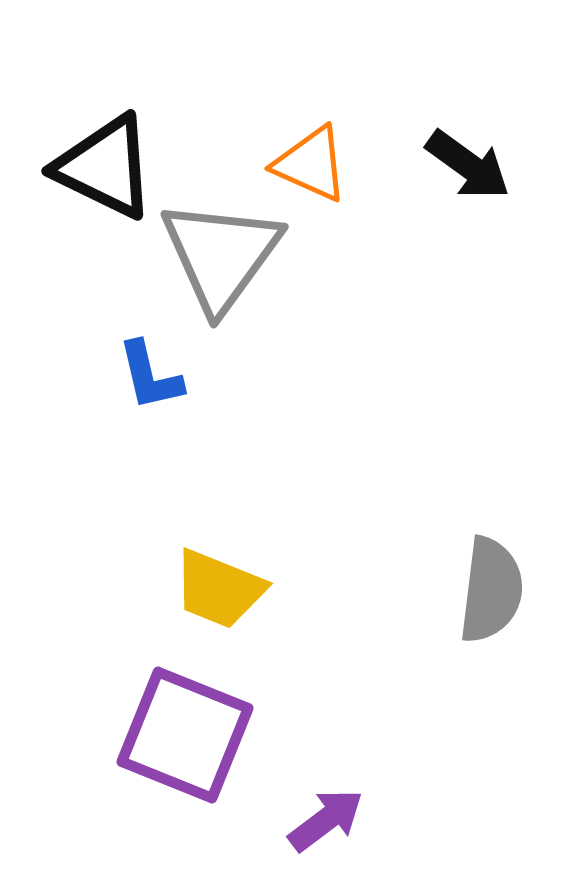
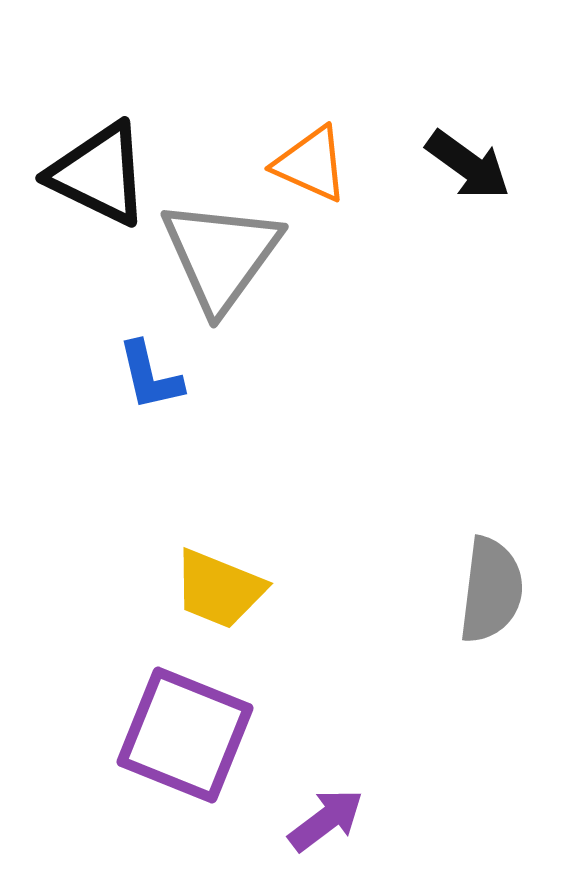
black triangle: moved 6 px left, 7 px down
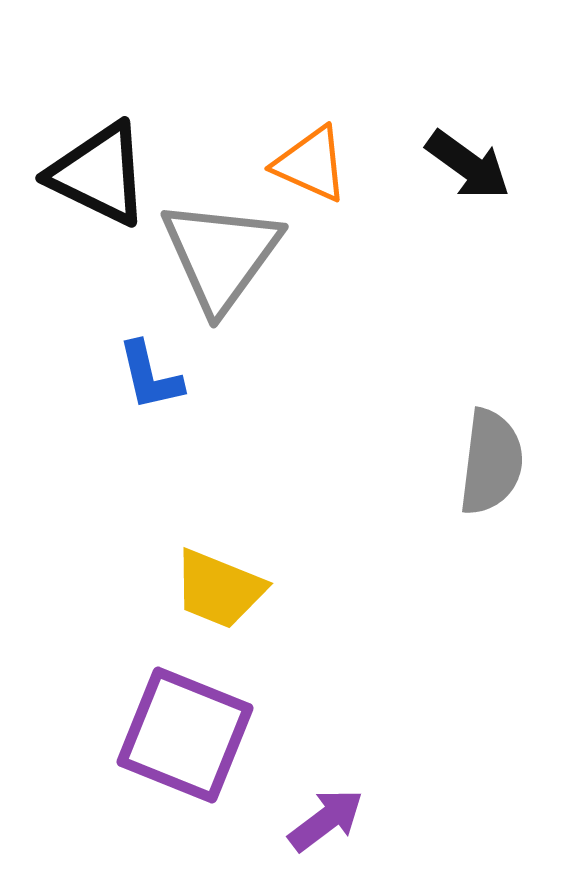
gray semicircle: moved 128 px up
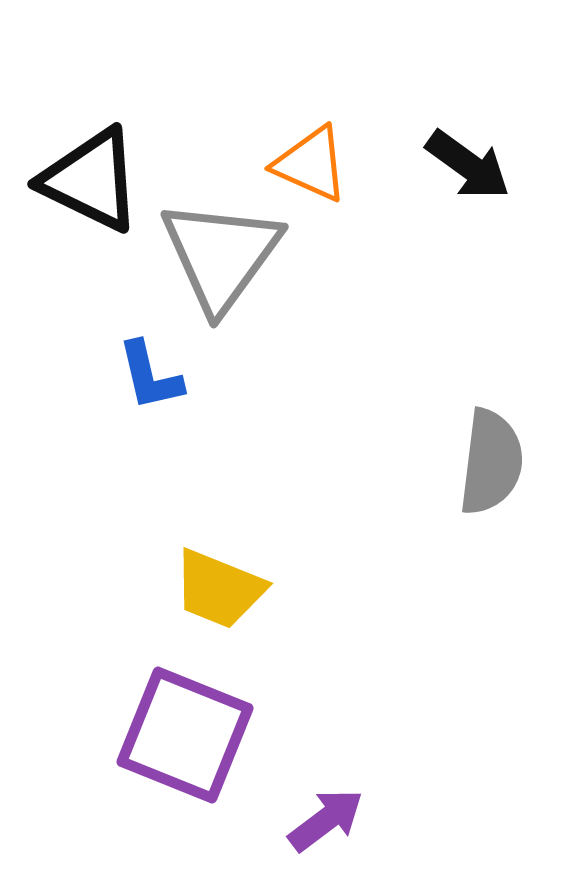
black triangle: moved 8 px left, 6 px down
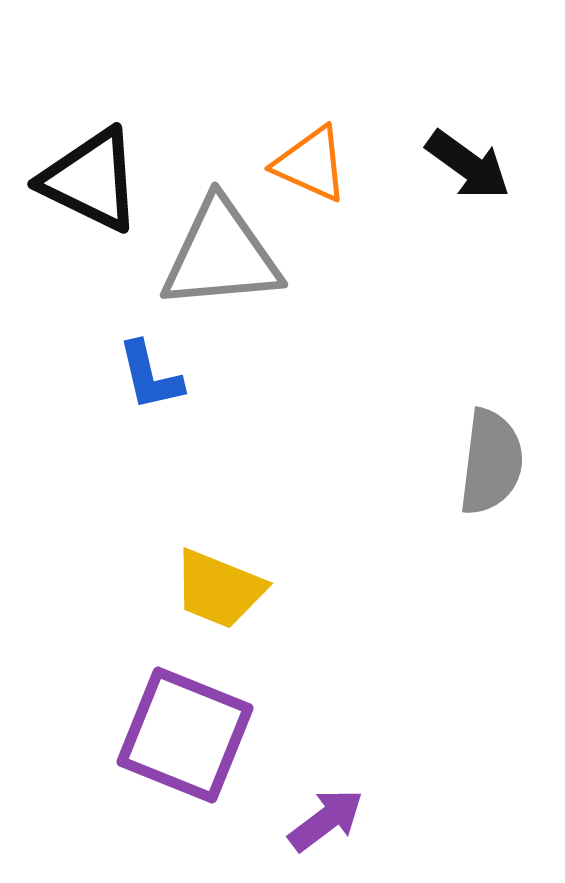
gray triangle: rotated 49 degrees clockwise
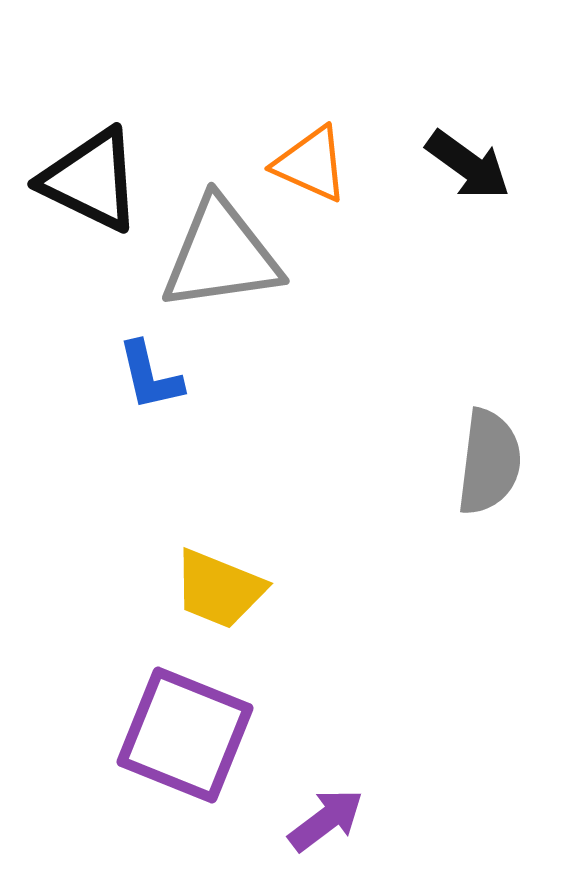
gray triangle: rotated 3 degrees counterclockwise
gray semicircle: moved 2 px left
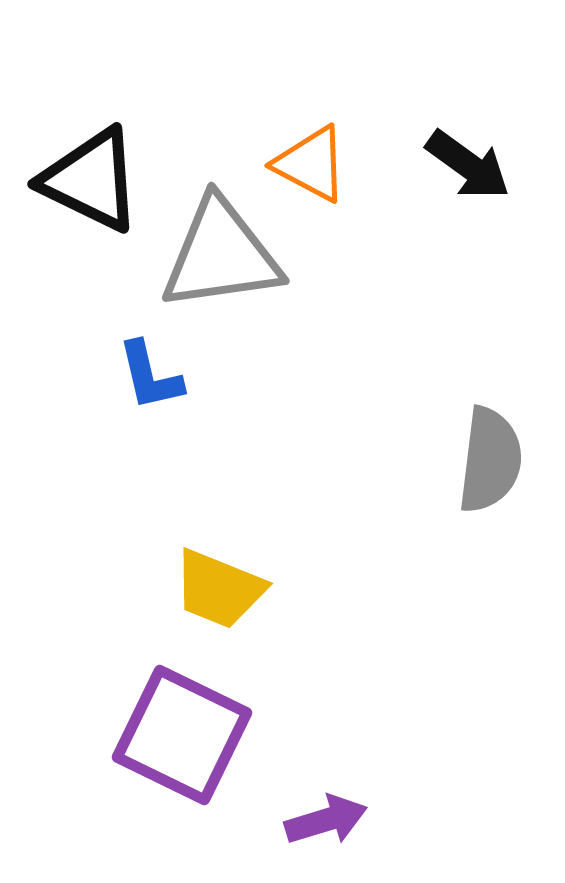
orange triangle: rotated 4 degrees clockwise
gray semicircle: moved 1 px right, 2 px up
purple square: moved 3 px left; rotated 4 degrees clockwise
purple arrow: rotated 20 degrees clockwise
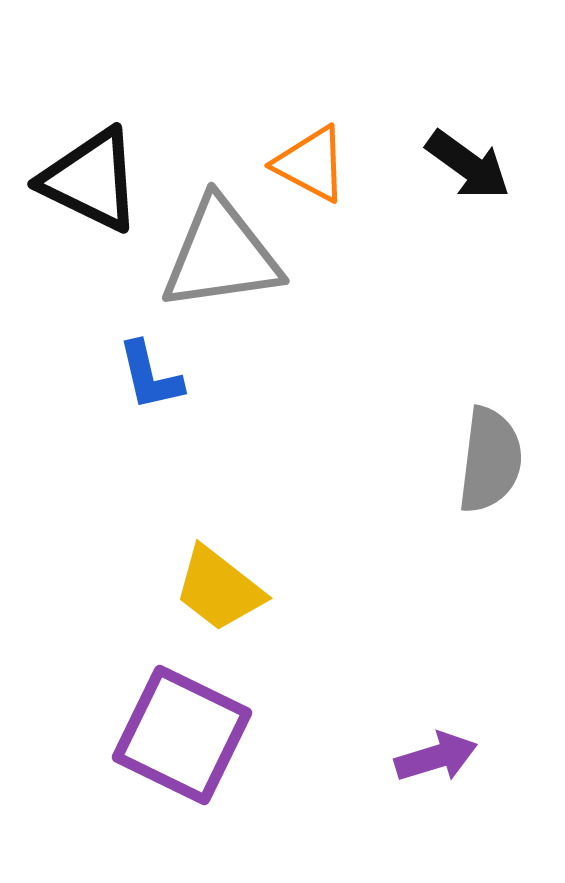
yellow trapezoid: rotated 16 degrees clockwise
purple arrow: moved 110 px right, 63 px up
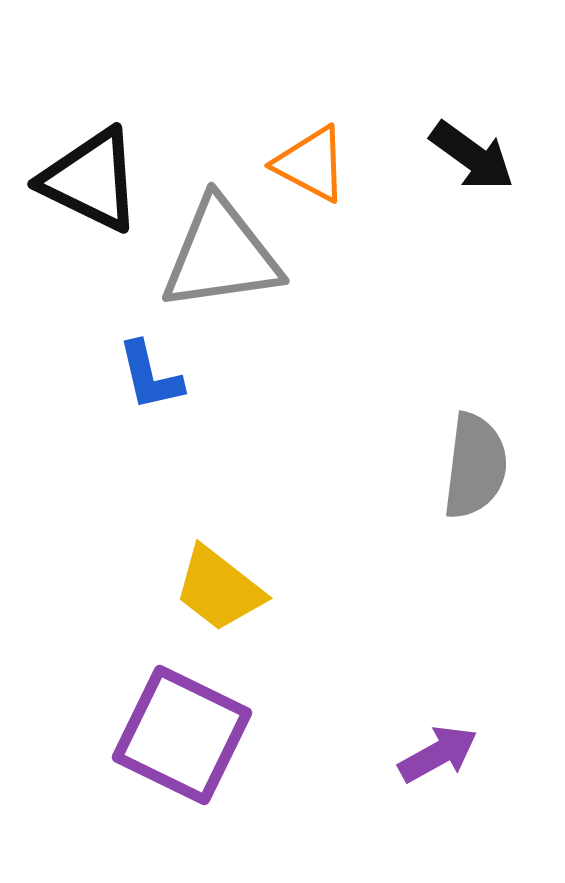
black arrow: moved 4 px right, 9 px up
gray semicircle: moved 15 px left, 6 px down
purple arrow: moved 2 px right, 3 px up; rotated 12 degrees counterclockwise
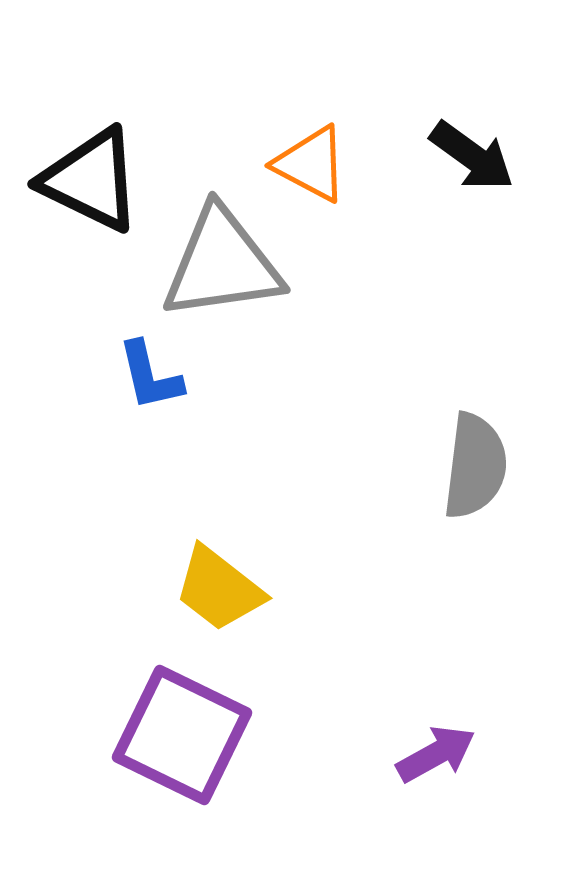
gray triangle: moved 1 px right, 9 px down
purple arrow: moved 2 px left
